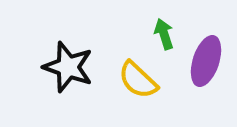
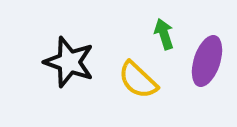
purple ellipse: moved 1 px right
black star: moved 1 px right, 5 px up
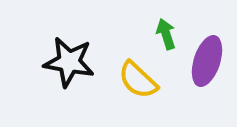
green arrow: moved 2 px right
black star: rotated 9 degrees counterclockwise
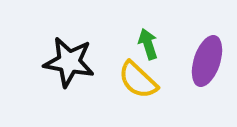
green arrow: moved 18 px left, 10 px down
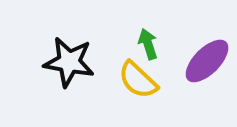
purple ellipse: rotated 27 degrees clockwise
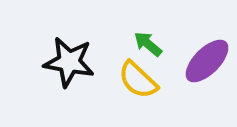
green arrow: rotated 32 degrees counterclockwise
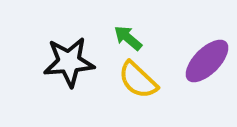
green arrow: moved 20 px left, 6 px up
black star: rotated 15 degrees counterclockwise
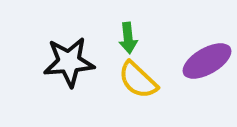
green arrow: rotated 136 degrees counterclockwise
purple ellipse: rotated 15 degrees clockwise
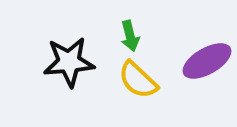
green arrow: moved 2 px right, 2 px up; rotated 8 degrees counterclockwise
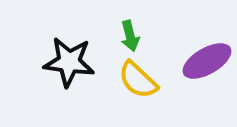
black star: rotated 12 degrees clockwise
